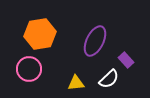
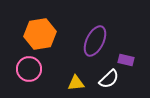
purple rectangle: rotated 35 degrees counterclockwise
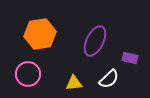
purple rectangle: moved 4 px right, 2 px up
pink circle: moved 1 px left, 5 px down
yellow triangle: moved 2 px left
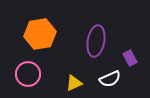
purple ellipse: moved 1 px right; rotated 16 degrees counterclockwise
purple rectangle: rotated 49 degrees clockwise
white semicircle: moved 1 px right; rotated 20 degrees clockwise
yellow triangle: rotated 18 degrees counterclockwise
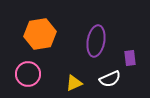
purple rectangle: rotated 21 degrees clockwise
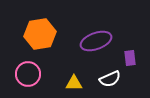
purple ellipse: rotated 60 degrees clockwise
yellow triangle: rotated 24 degrees clockwise
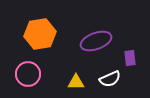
yellow triangle: moved 2 px right, 1 px up
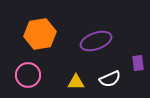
purple rectangle: moved 8 px right, 5 px down
pink circle: moved 1 px down
